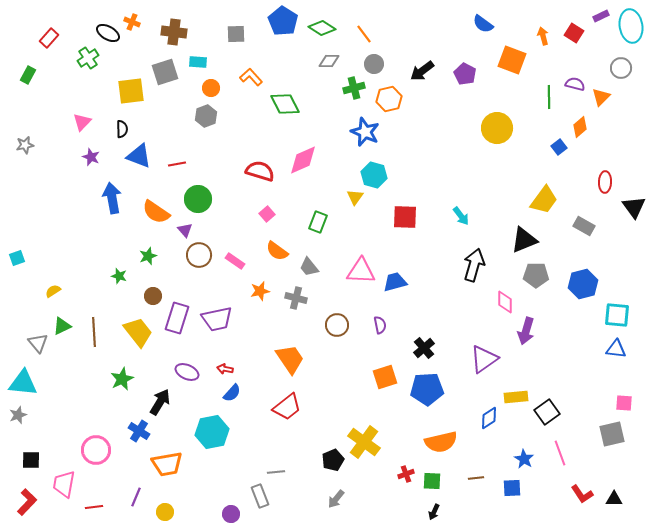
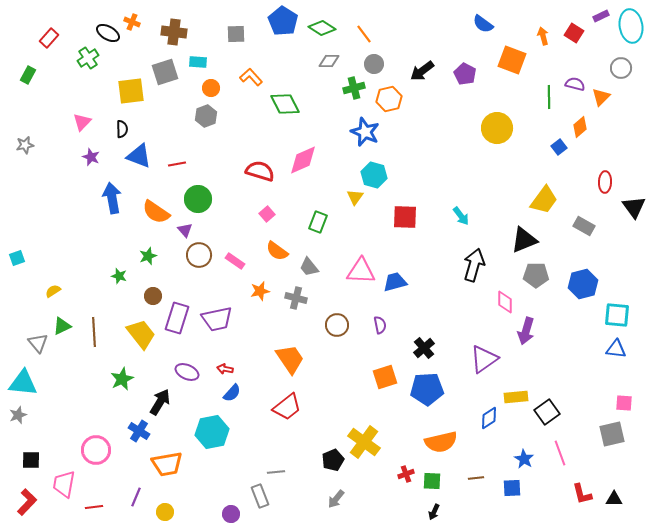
yellow trapezoid at (138, 332): moved 3 px right, 2 px down
red L-shape at (582, 494): rotated 20 degrees clockwise
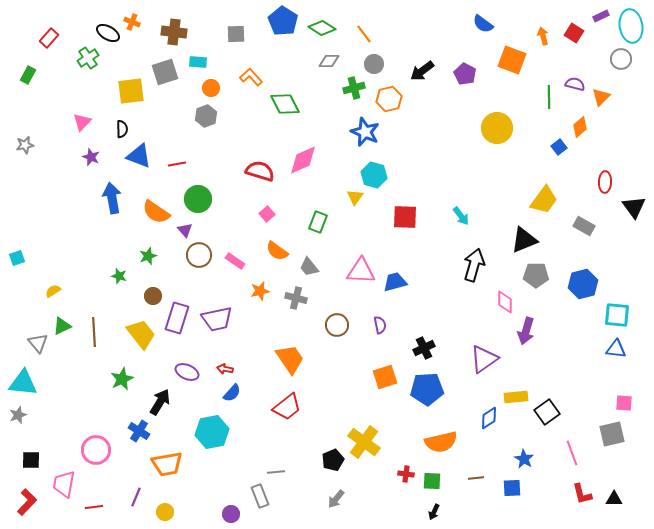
gray circle at (621, 68): moved 9 px up
black cross at (424, 348): rotated 15 degrees clockwise
pink line at (560, 453): moved 12 px right
red cross at (406, 474): rotated 28 degrees clockwise
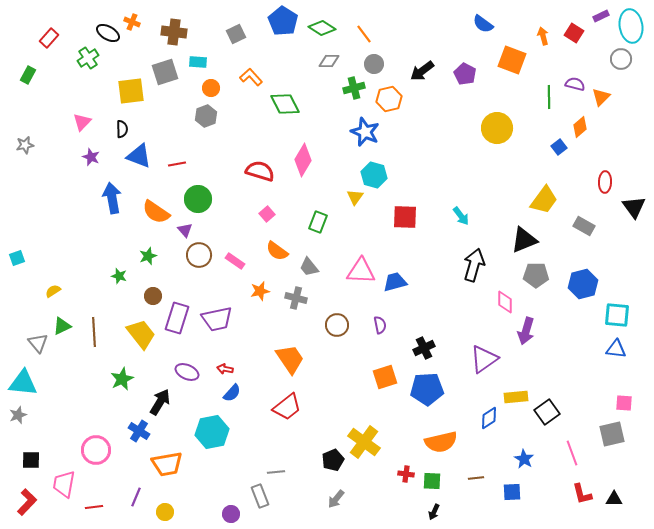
gray square at (236, 34): rotated 24 degrees counterclockwise
pink diamond at (303, 160): rotated 36 degrees counterclockwise
blue square at (512, 488): moved 4 px down
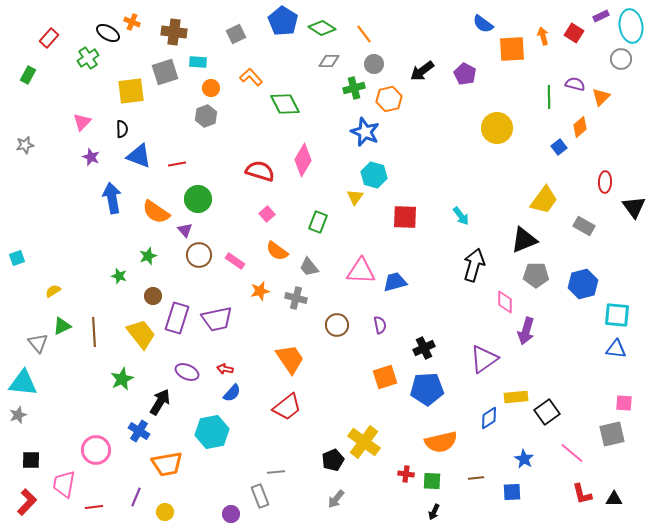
orange square at (512, 60): moved 11 px up; rotated 24 degrees counterclockwise
pink line at (572, 453): rotated 30 degrees counterclockwise
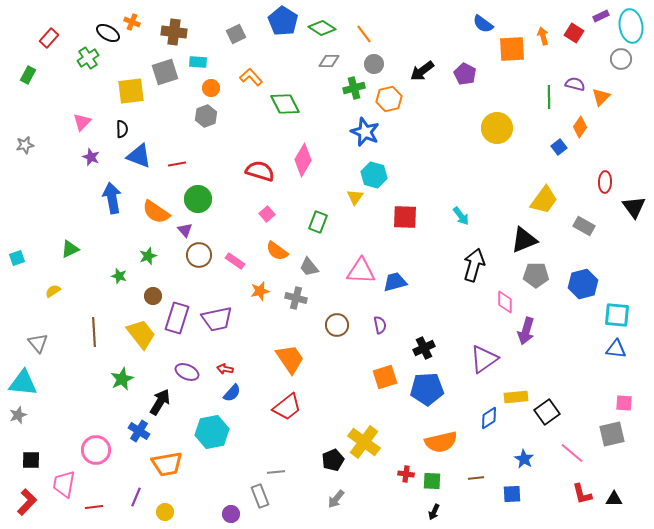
orange diamond at (580, 127): rotated 15 degrees counterclockwise
green triangle at (62, 326): moved 8 px right, 77 px up
blue square at (512, 492): moved 2 px down
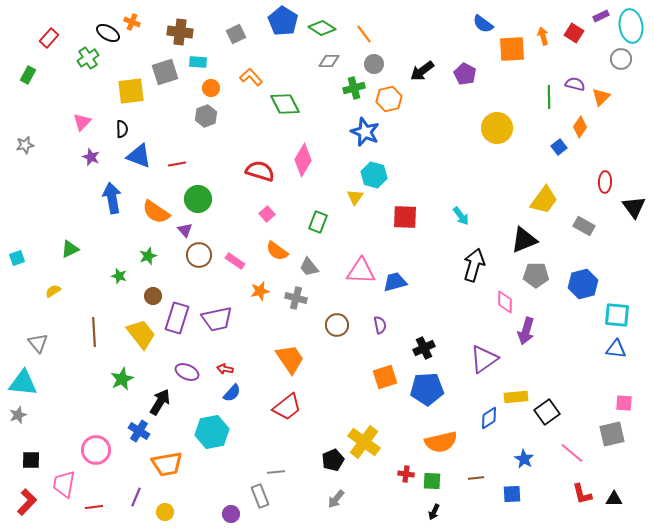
brown cross at (174, 32): moved 6 px right
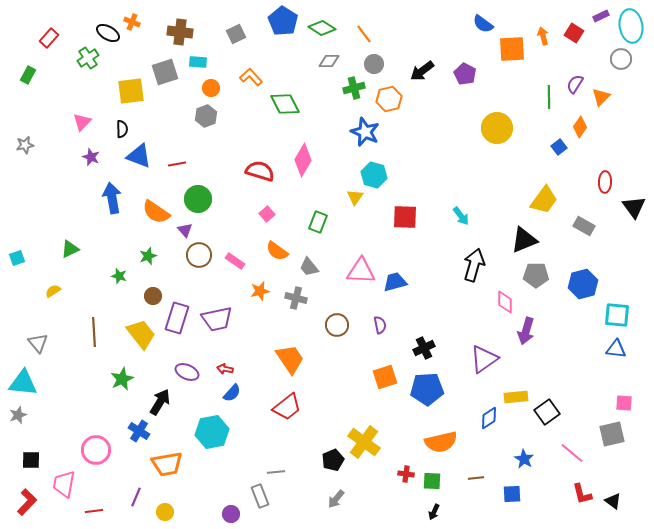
purple semicircle at (575, 84): rotated 72 degrees counterclockwise
black triangle at (614, 499): moved 1 px left, 2 px down; rotated 36 degrees clockwise
red line at (94, 507): moved 4 px down
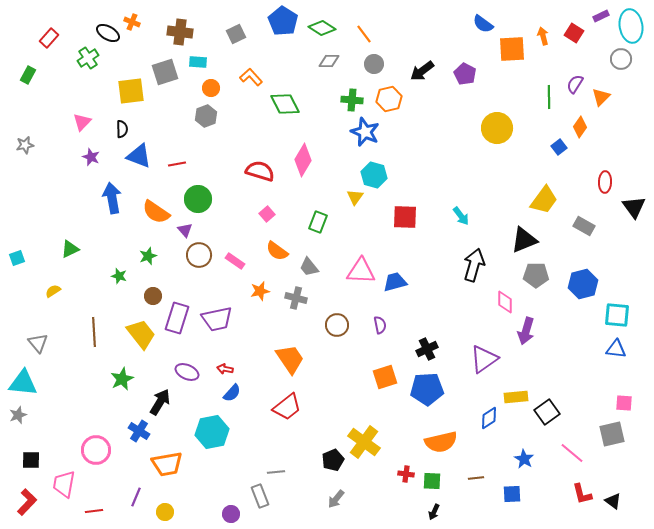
green cross at (354, 88): moved 2 px left, 12 px down; rotated 20 degrees clockwise
black cross at (424, 348): moved 3 px right, 1 px down
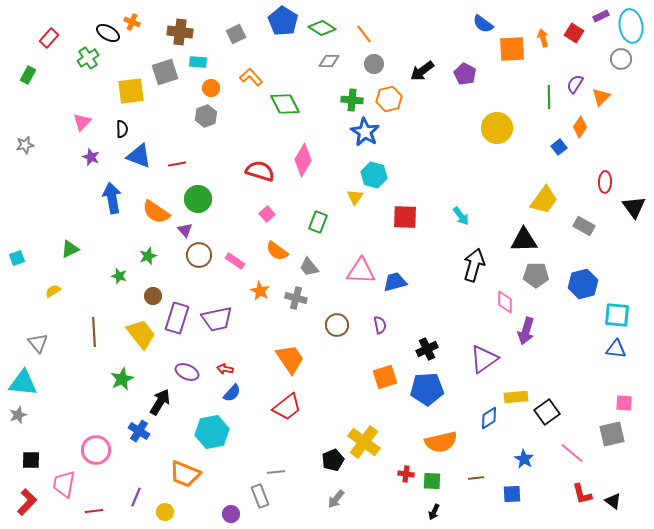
orange arrow at (543, 36): moved 2 px down
blue star at (365, 132): rotated 8 degrees clockwise
black triangle at (524, 240): rotated 20 degrees clockwise
orange star at (260, 291): rotated 30 degrees counterclockwise
orange trapezoid at (167, 464): moved 18 px right, 10 px down; rotated 32 degrees clockwise
